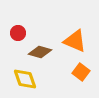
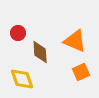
brown diamond: rotated 70 degrees clockwise
orange square: rotated 30 degrees clockwise
yellow diamond: moved 3 px left
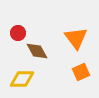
orange triangle: moved 1 px right, 3 px up; rotated 30 degrees clockwise
brown diamond: moved 3 px left, 1 px up; rotated 25 degrees counterclockwise
yellow diamond: rotated 70 degrees counterclockwise
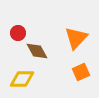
orange triangle: rotated 20 degrees clockwise
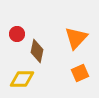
red circle: moved 1 px left, 1 px down
brown diamond: rotated 40 degrees clockwise
orange square: moved 1 px left, 1 px down
